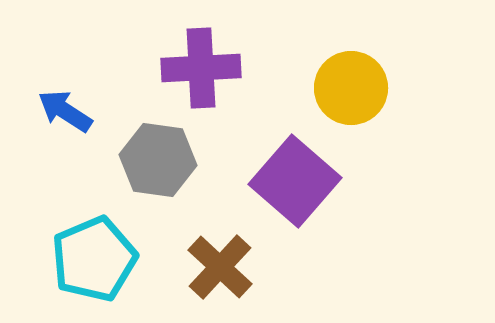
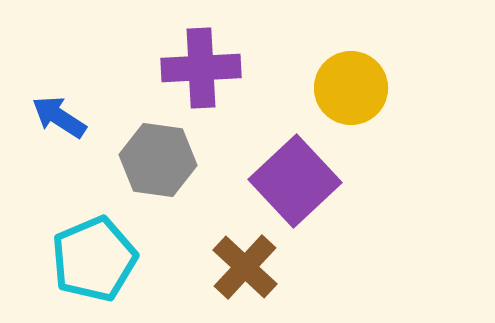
blue arrow: moved 6 px left, 6 px down
purple square: rotated 6 degrees clockwise
brown cross: moved 25 px right
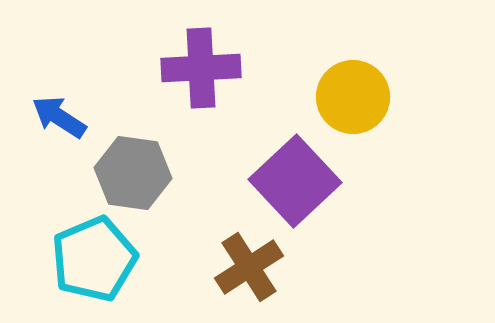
yellow circle: moved 2 px right, 9 px down
gray hexagon: moved 25 px left, 13 px down
brown cross: moved 4 px right; rotated 14 degrees clockwise
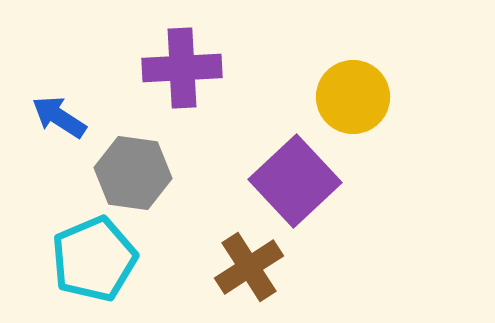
purple cross: moved 19 px left
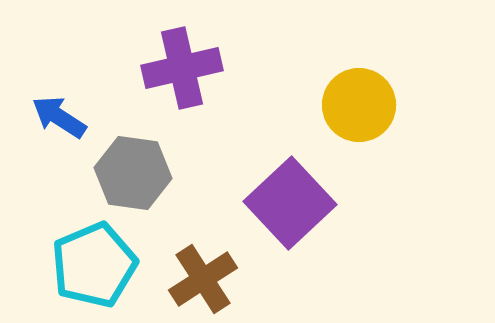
purple cross: rotated 10 degrees counterclockwise
yellow circle: moved 6 px right, 8 px down
purple square: moved 5 px left, 22 px down
cyan pentagon: moved 6 px down
brown cross: moved 46 px left, 12 px down
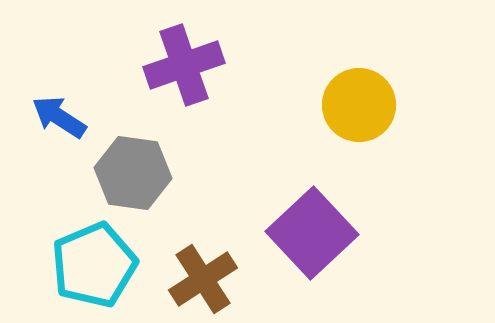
purple cross: moved 2 px right, 3 px up; rotated 6 degrees counterclockwise
purple square: moved 22 px right, 30 px down
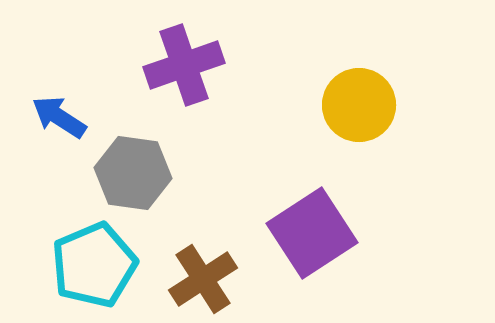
purple square: rotated 10 degrees clockwise
